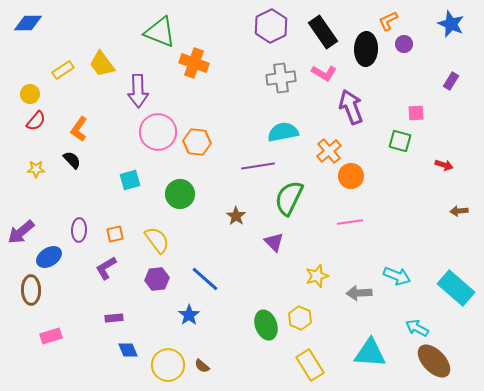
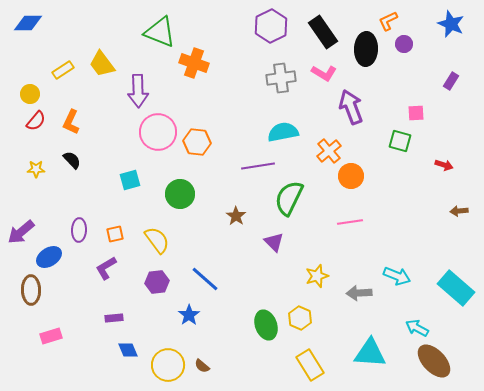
orange L-shape at (79, 129): moved 8 px left, 7 px up; rotated 10 degrees counterclockwise
purple hexagon at (157, 279): moved 3 px down
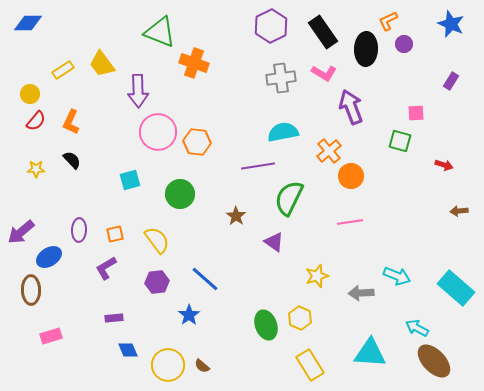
purple triangle at (274, 242): rotated 10 degrees counterclockwise
gray arrow at (359, 293): moved 2 px right
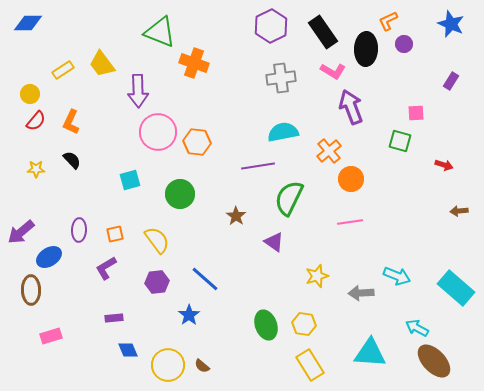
pink L-shape at (324, 73): moved 9 px right, 2 px up
orange circle at (351, 176): moved 3 px down
yellow hexagon at (300, 318): moved 4 px right, 6 px down; rotated 15 degrees counterclockwise
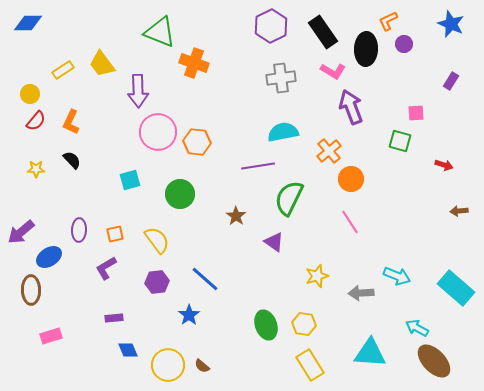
pink line at (350, 222): rotated 65 degrees clockwise
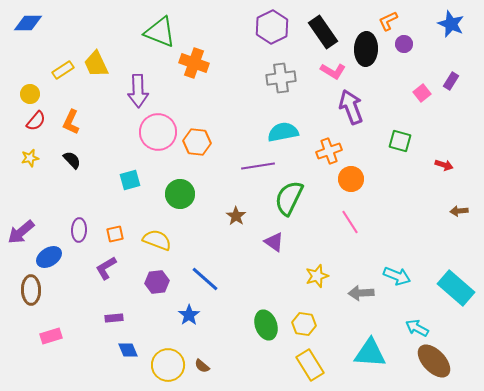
purple hexagon at (271, 26): moved 1 px right, 1 px down
yellow trapezoid at (102, 64): moved 6 px left; rotated 12 degrees clockwise
pink square at (416, 113): moved 6 px right, 20 px up; rotated 36 degrees counterclockwise
orange cross at (329, 151): rotated 20 degrees clockwise
yellow star at (36, 169): moved 6 px left, 11 px up; rotated 12 degrees counterclockwise
yellow semicircle at (157, 240): rotated 32 degrees counterclockwise
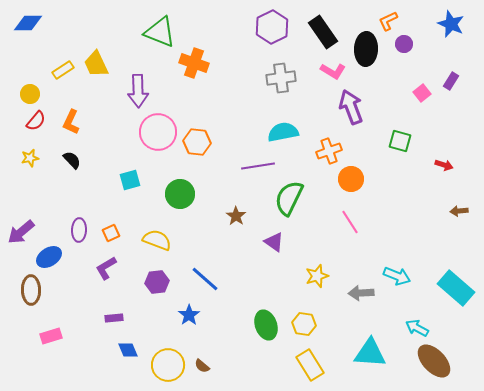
orange square at (115, 234): moved 4 px left, 1 px up; rotated 12 degrees counterclockwise
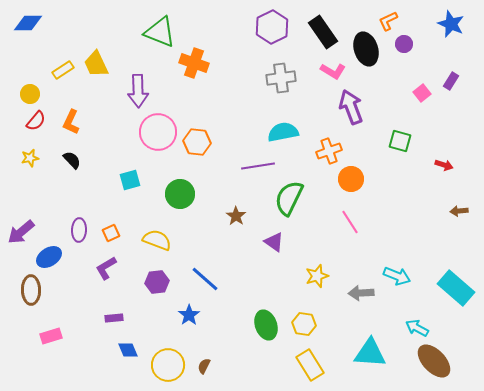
black ellipse at (366, 49): rotated 20 degrees counterclockwise
brown semicircle at (202, 366): moved 2 px right; rotated 77 degrees clockwise
